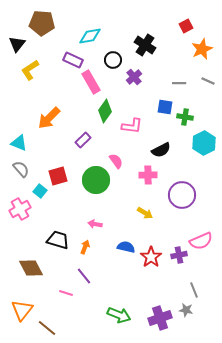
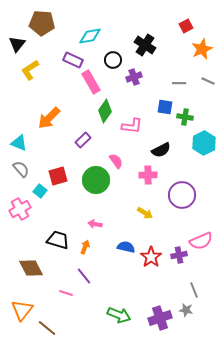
purple cross at (134, 77): rotated 21 degrees clockwise
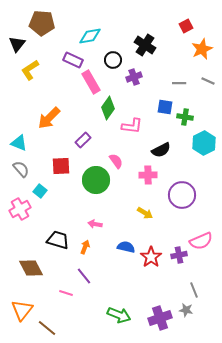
green diamond at (105, 111): moved 3 px right, 3 px up
red square at (58, 176): moved 3 px right, 10 px up; rotated 12 degrees clockwise
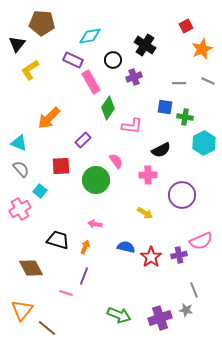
purple line at (84, 276): rotated 60 degrees clockwise
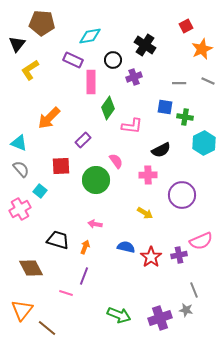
pink rectangle at (91, 82): rotated 30 degrees clockwise
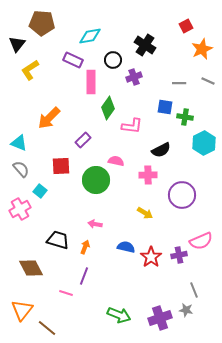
pink semicircle at (116, 161): rotated 42 degrees counterclockwise
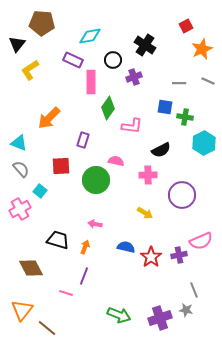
purple rectangle at (83, 140): rotated 28 degrees counterclockwise
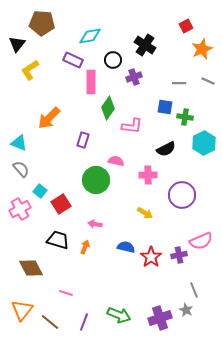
black semicircle at (161, 150): moved 5 px right, 1 px up
red square at (61, 166): moved 38 px down; rotated 30 degrees counterclockwise
purple line at (84, 276): moved 46 px down
gray star at (186, 310): rotated 16 degrees clockwise
brown line at (47, 328): moved 3 px right, 6 px up
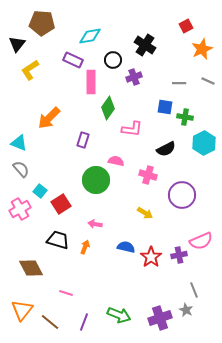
pink L-shape at (132, 126): moved 3 px down
pink cross at (148, 175): rotated 18 degrees clockwise
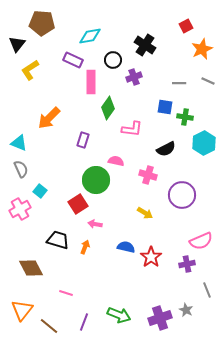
gray semicircle at (21, 169): rotated 18 degrees clockwise
red square at (61, 204): moved 17 px right
purple cross at (179, 255): moved 8 px right, 9 px down
gray line at (194, 290): moved 13 px right
brown line at (50, 322): moved 1 px left, 4 px down
